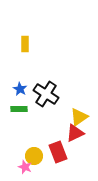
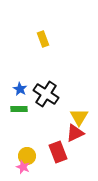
yellow rectangle: moved 18 px right, 5 px up; rotated 21 degrees counterclockwise
yellow triangle: rotated 24 degrees counterclockwise
yellow circle: moved 7 px left
pink star: moved 2 px left
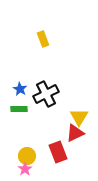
black cross: rotated 30 degrees clockwise
pink star: moved 2 px right, 2 px down; rotated 16 degrees clockwise
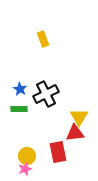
red triangle: rotated 18 degrees clockwise
red rectangle: rotated 10 degrees clockwise
pink star: rotated 16 degrees clockwise
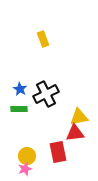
yellow triangle: rotated 48 degrees clockwise
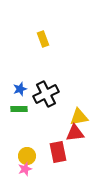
blue star: rotated 24 degrees clockwise
